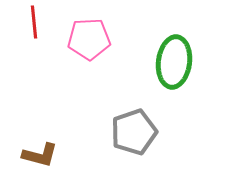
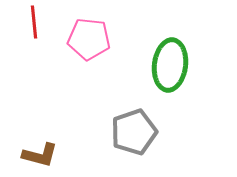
pink pentagon: rotated 9 degrees clockwise
green ellipse: moved 4 px left, 3 px down
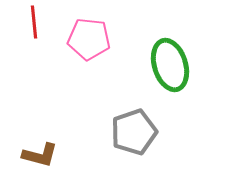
green ellipse: rotated 24 degrees counterclockwise
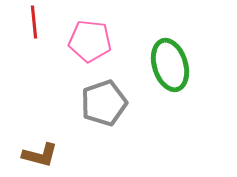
pink pentagon: moved 1 px right, 2 px down
gray pentagon: moved 30 px left, 29 px up
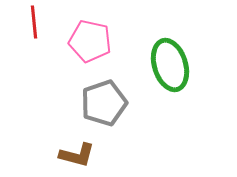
pink pentagon: rotated 6 degrees clockwise
brown L-shape: moved 37 px right
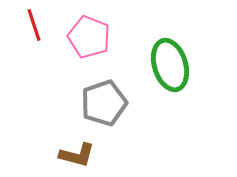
red line: moved 3 px down; rotated 12 degrees counterclockwise
pink pentagon: moved 1 px left, 4 px up; rotated 9 degrees clockwise
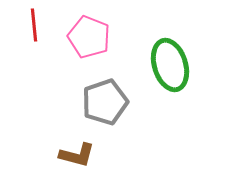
red line: rotated 12 degrees clockwise
gray pentagon: moved 1 px right, 1 px up
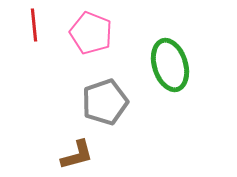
pink pentagon: moved 2 px right, 4 px up
brown L-shape: rotated 30 degrees counterclockwise
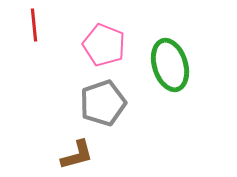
pink pentagon: moved 13 px right, 12 px down
gray pentagon: moved 2 px left, 1 px down
